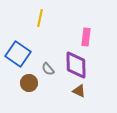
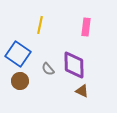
yellow line: moved 7 px down
pink rectangle: moved 10 px up
purple diamond: moved 2 px left
brown circle: moved 9 px left, 2 px up
brown triangle: moved 3 px right
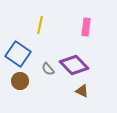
purple diamond: rotated 44 degrees counterclockwise
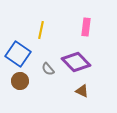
yellow line: moved 1 px right, 5 px down
purple diamond: moved 2 px right, 3 px up
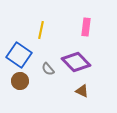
blue square: moved 1 px right, 1 px down
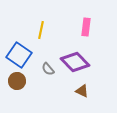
purple diamond: moved 1 px left
brown circle: moved 3 px left
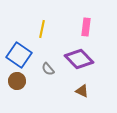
yellow line: moved 1 px right, 1 px up
purple diamond: moved 4 px right, 3 px up
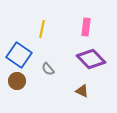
purple diamond: moved 12 px right
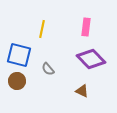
blue square: rotated 20 degrees counterclockwise
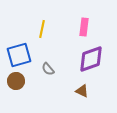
pink rectangle: moved 2 px left
blue square: rotated 30 degrees counterclockwise
purple diamond: rotated 64 degrees counterclockwise
brown circle: moved 1 px left
